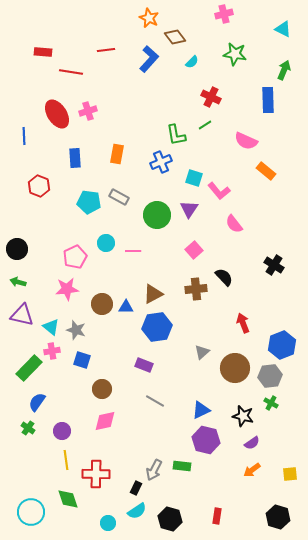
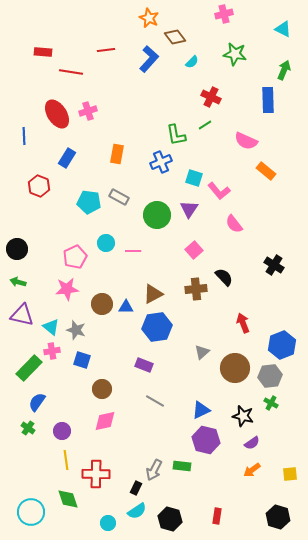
blue rectangle at (75, 158): moved 8 px left; rotated 36 degrees clockwise
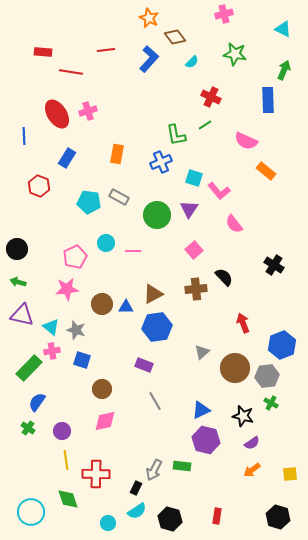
gray hexagon at (270, 376): moved 3 px left
gray line at (155, 401): rotated 30 degrees clockwise
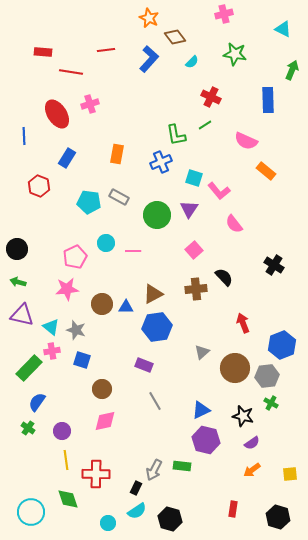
green arrow at (284, 70): moved 8 px right
pink cross at (88, 111): moved 2 px right, 7 px up
red rectangle at (217, 516): moved 16 px right, 7 px up
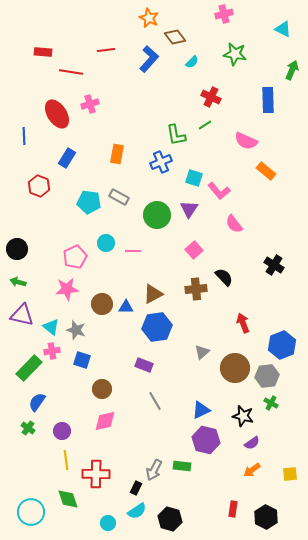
black hexagon at (278, 517): moved 12 px left; rotated 10 degrees clockwise
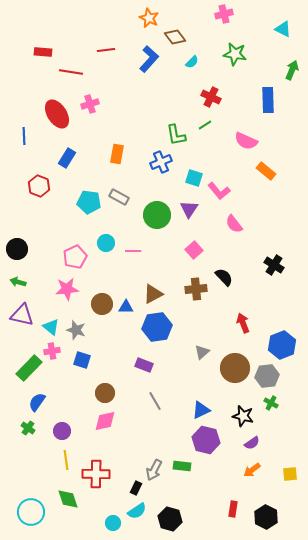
brown circle at (102, 389): moved 3 px right, 4 px down
cyan circle at (108, 523): moved 5 px right
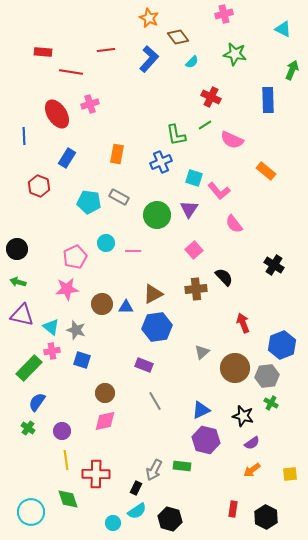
brown diamond at (175, 37): moved 3 px right
pink semicircle at (246, 141): moved 14 px left, 1 px up
